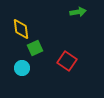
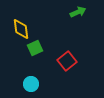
green arrow: rotated 14 degrees counterclockwise
red square: rotated 18 degrees clockwise
cyan circle: moved 9 px right, 16 px down
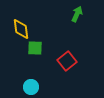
green arrow: moved 1 px left, 2 px down; rotated 42 degrees counterclockwise
green square: rotated 28 degrees clockwise
cyan circle: moved 3 px down
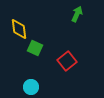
yellow diamond: moved 2 px left
green square: rotated 21 degrees clockwise
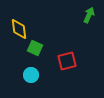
green arrow: moved 12 px right, 1 px down
red square: rotated 24 degrees clockwise
cyan circle: moved 12 px up
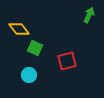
yellow diamond: rotated 30 degrees counterclockwise
cyan circle: moved 2 px left
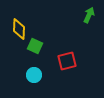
yellow diamond: rotated 40 degrees clockwise
green square: moved 2 px up
cyan circle: moved 5 px right
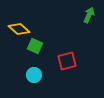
yellow diamond: rotated 50 degrees counterclockwise
